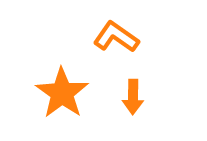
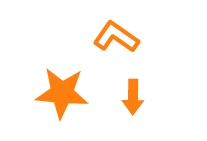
orange star: rotated 30 degrees counterclockwise
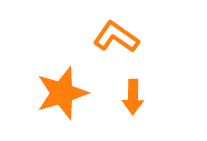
orange star: rotated 22 degrees counterclockwise
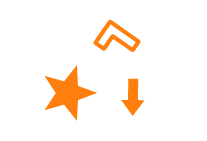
orange star: moved 6 px right
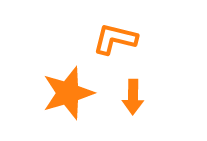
orange L-shape: moved 1 px left, 2 px down; rotated 21 degrees counterclockwise
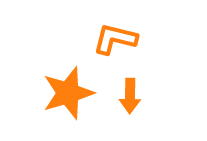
orange arrow: moved 3 px left, 1 px up
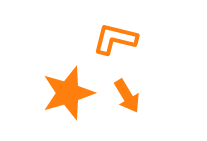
orange arrow: moved 3 px left; rotated 32 degrees counterclockwise
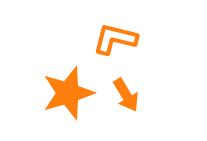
orange arrow: moved 1 px left, 1 px up
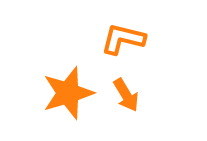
orange L-shape: moved 8 px right
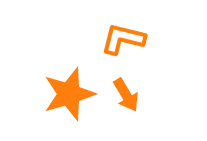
orange star: moved 1 px right, 1 px down
